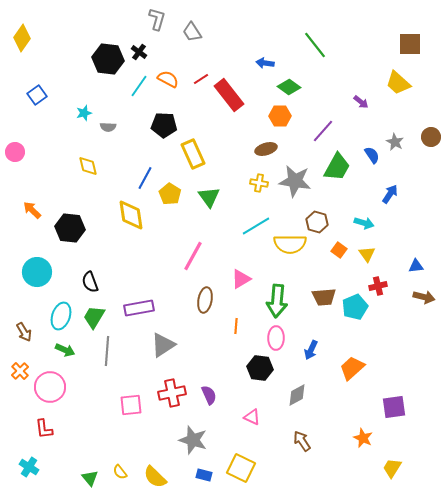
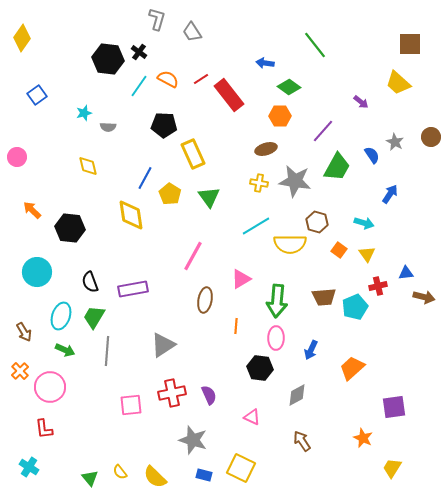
pink circle at (15, 152): moved 2 px right, 5 px down
blue triangle at (416, 266): moved 10 px left, 7 px down
purple rectangle at (139, 308): moved 6 px left, 19 px up
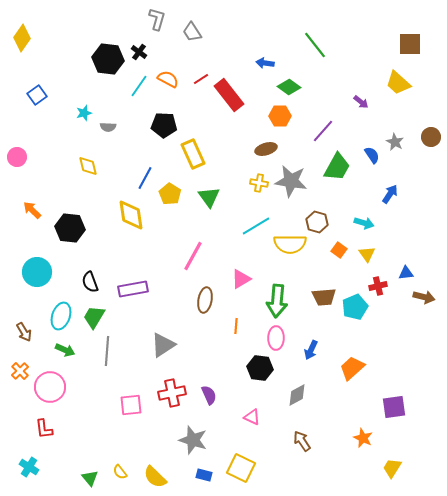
gray star at (295, 181): moved 4 px left
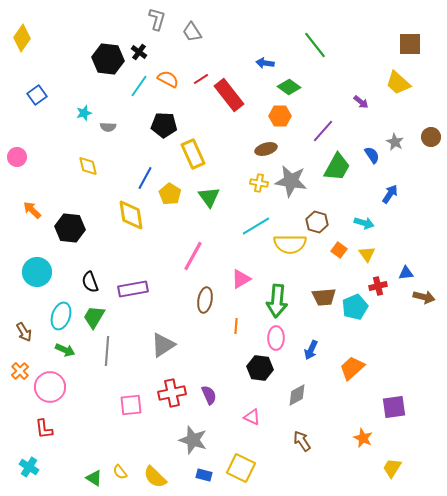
green triangle at (90, 478): moved 4 px right; rotated 18 degrees counterclockwise
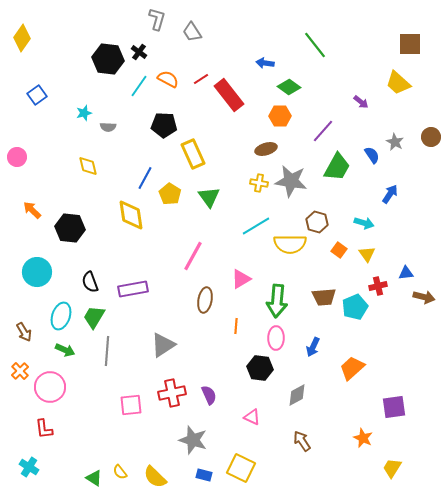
blue arrow at (311, 350): moved 2 px right, 3 px up
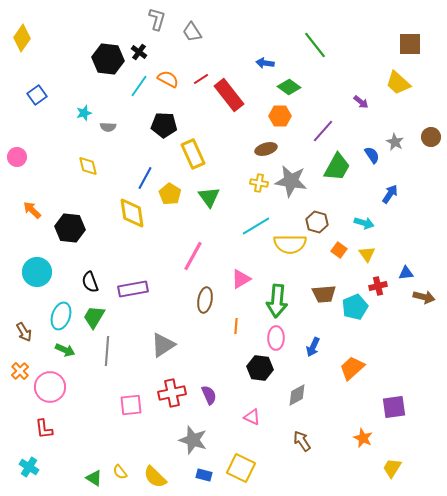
yellow diamond at (131, 215): moved 1 px right, 2 px up
brown trapezoid at (324, 297): moved 3 px up
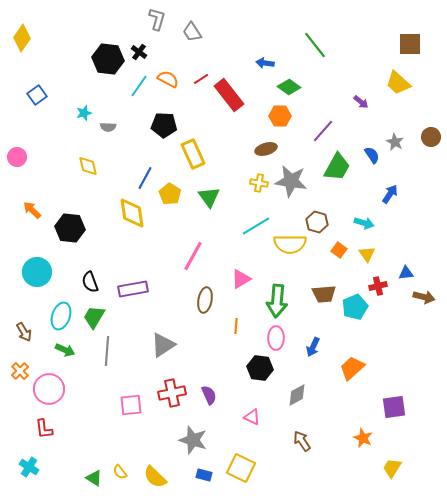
pink circle at (50, 387): moved 1 px left, 2 px down
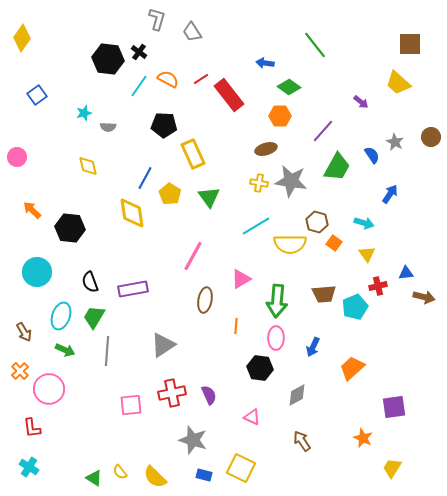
orange square at (339, 250): moved 5 px left, 7 px up
red L-shape at (44, 429): moved 12 px left, 1 px up
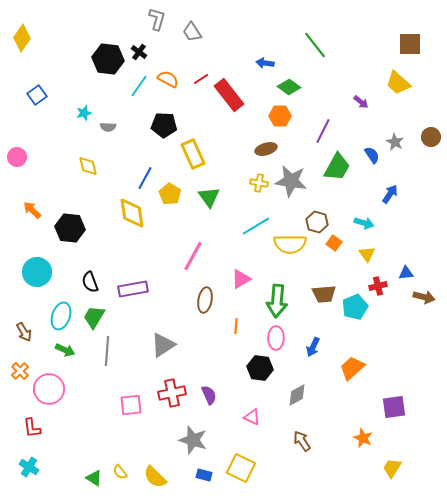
purple line at (323, 131): rotated 15 degrees counterclockwise
